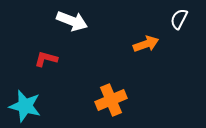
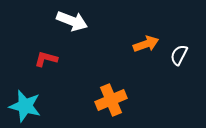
white semicircle: moved 36 px down
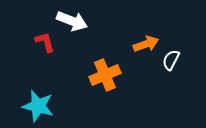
white semicircle: moved 8 px left, 5 px down
red L-shape: moved 1 px left, 17 px up; rotated 60 degrees clockwise
orange cross: moved 6 px left, 25 px up
cyan star: moved 13 px right
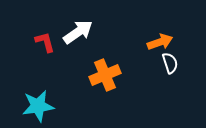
white arrow: moved 6 px right, 11 px down; rotated 56 degrees counterclockwise
orange arrow: moved 14 px right, 2 px up
white semicircle: moved 1 px left, 3 px down; rotated 135 degrees clockwise
cyan star: rotated 24 degrees counterclockwise
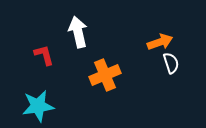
white arrow: rotated 68 degrees counterclockwise
red L-shape: moved 1 px left, 13 px down
white semicircle: moved 1 px right
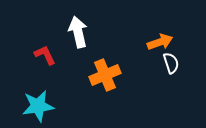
red L-shape: moved 1 px right; rotated 10 degrees counterclockwise
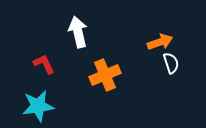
red L-shape: moved 1 px left, 9 px down
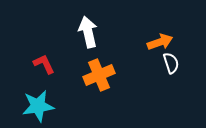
white arrow: moved 10 px right
orange cross: moved 6 px left
